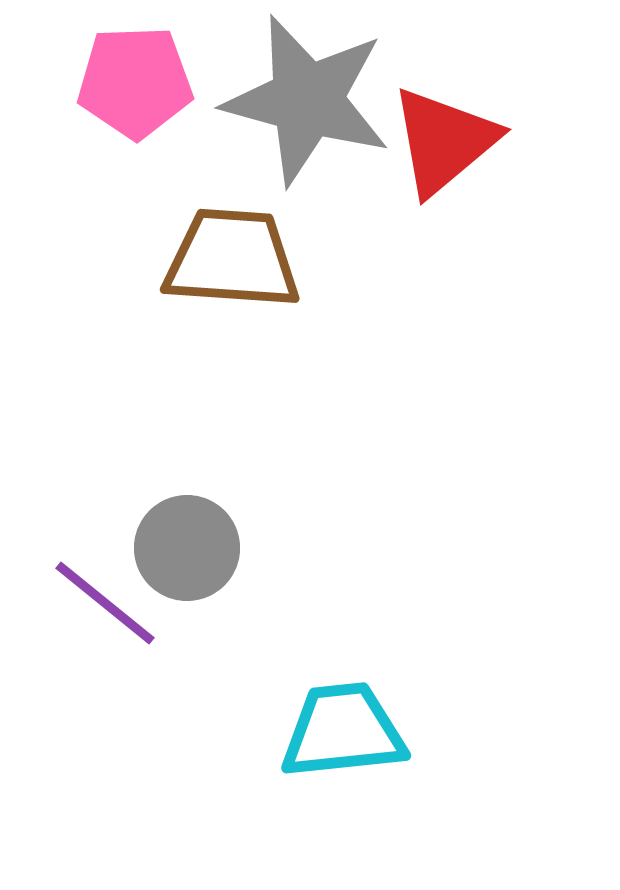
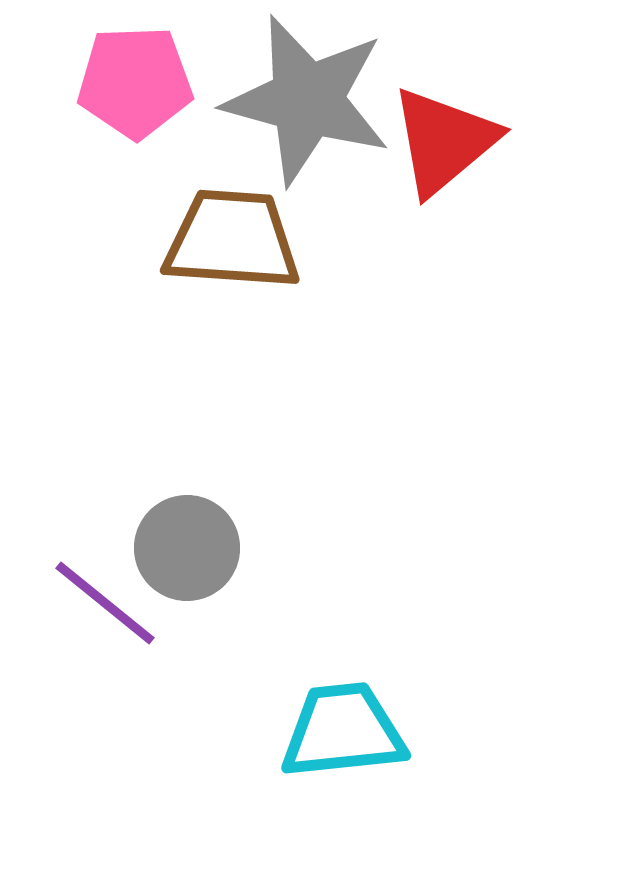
brown trapezoid: moved 19 px up
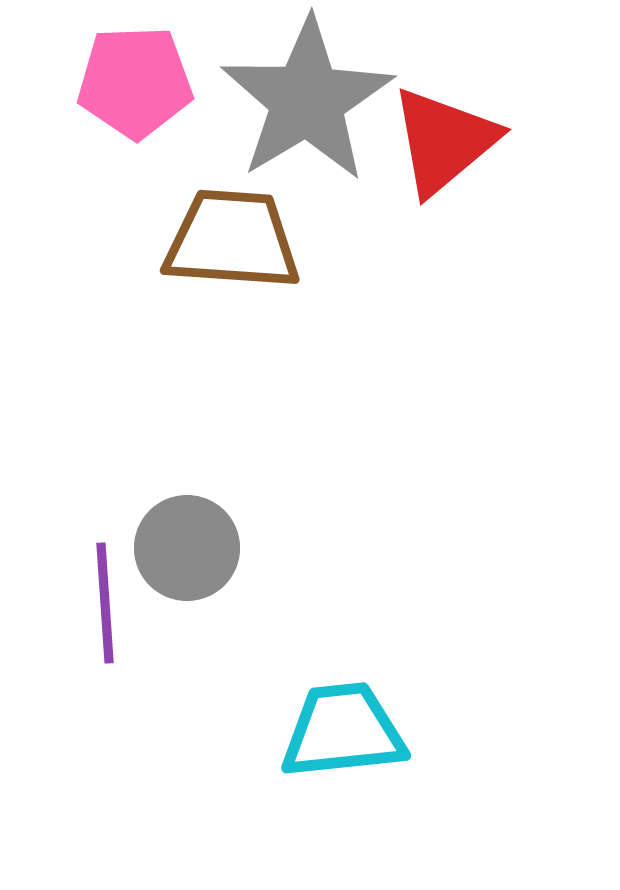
gray star: rotated 26 degrees clockwise
purple line: rotated 47 degrees clockwise
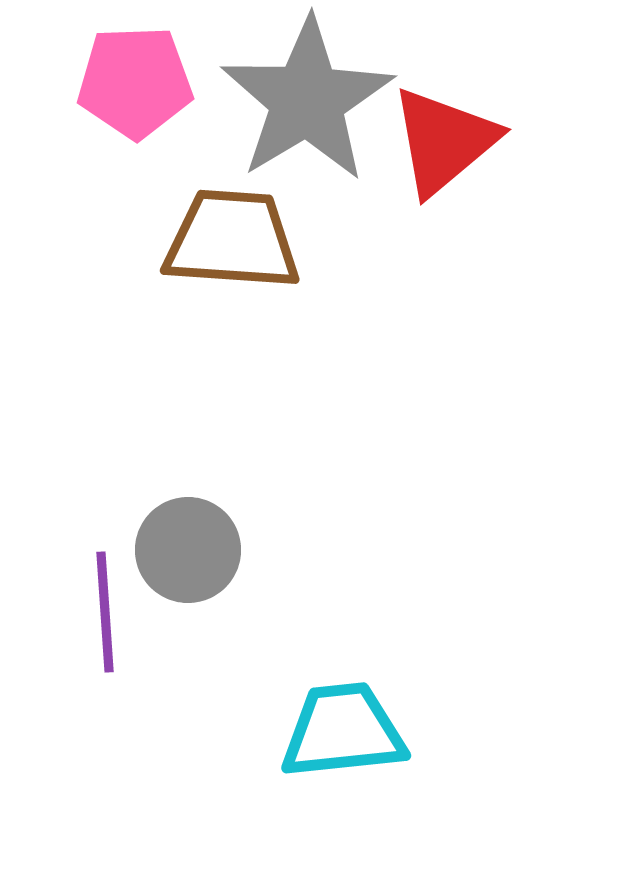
gray circle: moved 1 px right, 2 px down
purple line: moved 9 px down
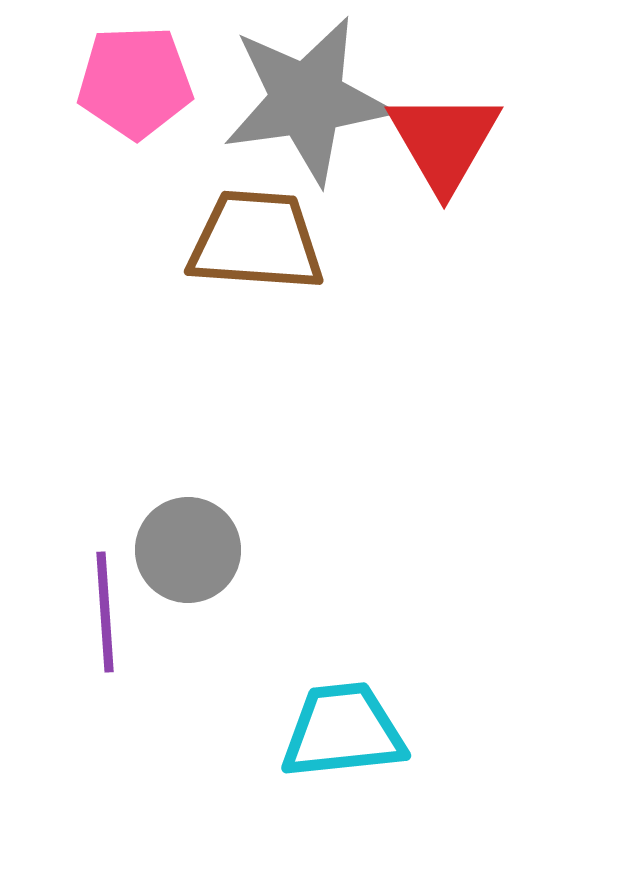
gray star: rotated 23 degrees clockwise
red triangle: rotated 20 degrees counterclockwise
brown trapezoid: moved 24 px right, 1 px down
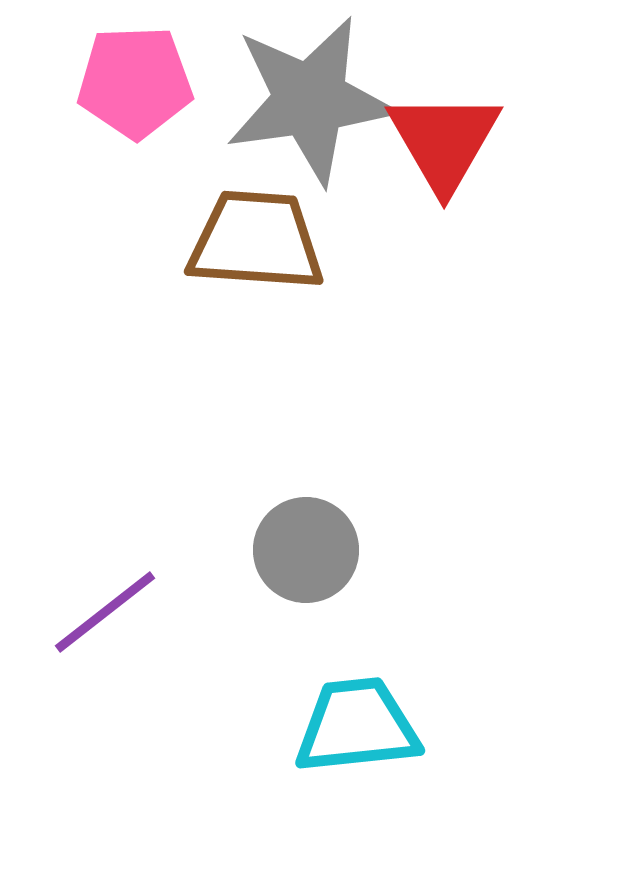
gray star: moved 3 px right
gray circle: moved 118 px right
purple line: rotated 56 degrees clockwise
cyan trapezoid: moved 14 px right, 5 px up
